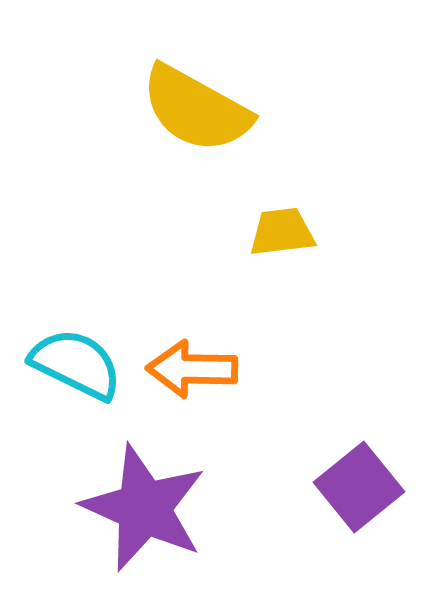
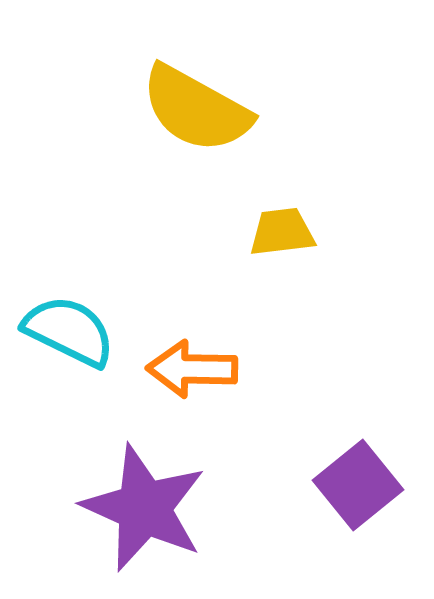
cyan semicircle: moved 7 px left, 33 px up
purple square: moved 1 px left, 2 px up
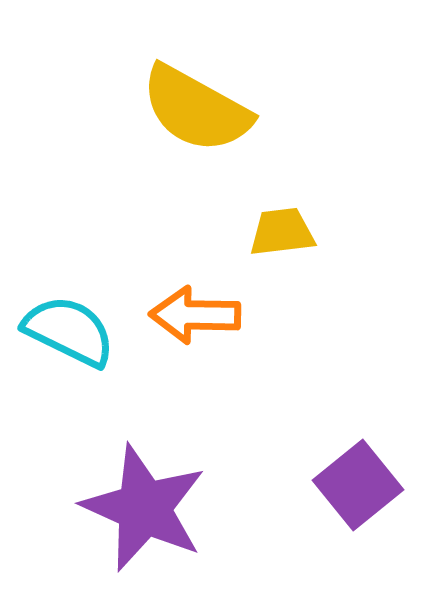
orange arrow: moved 3 px right, 54 px up
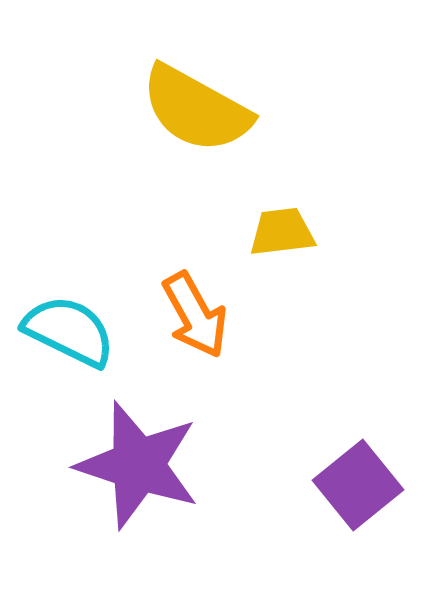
orange arrow: rotated 120 degrees counterclockwise
purple star: moved 6 px left, 43 px up; rotated 6 degrees counterclockwise
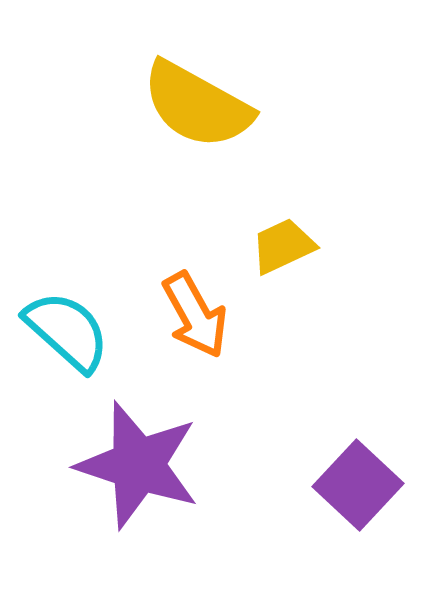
yellow semicircle: moved 1 px right, 4 px up
yellow trapezoid: moved 1 px right, 14 px down; rotated 18 degrees counterclockwise
cyan semicircle: moved 2 px left; rotated 16 degrees clockwise
purple square: rotated 8 degrees counterclockwise
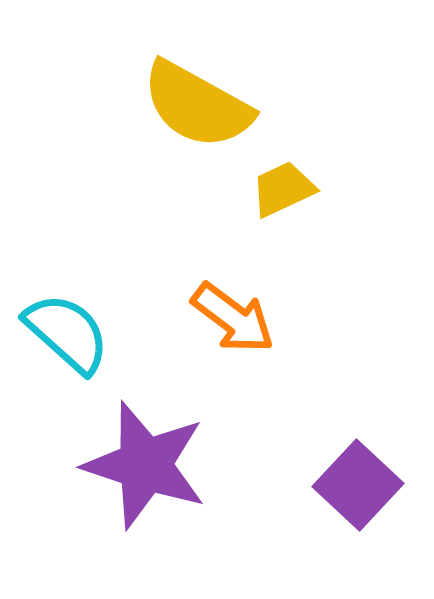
yellow trapezoid: moved 57 px up
orange arrow: moved 38 px right, 3 px down; rotated 24 degrees counterclockwise
cyan semicircle: moved 2 px down
purple star: moved 7 px right
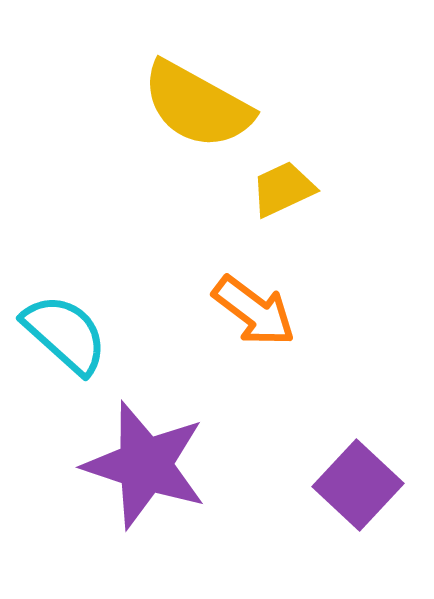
orange arrow: moved 21 px right, 7 px up
cyan semicircle: moved 2 px left, 1 px down
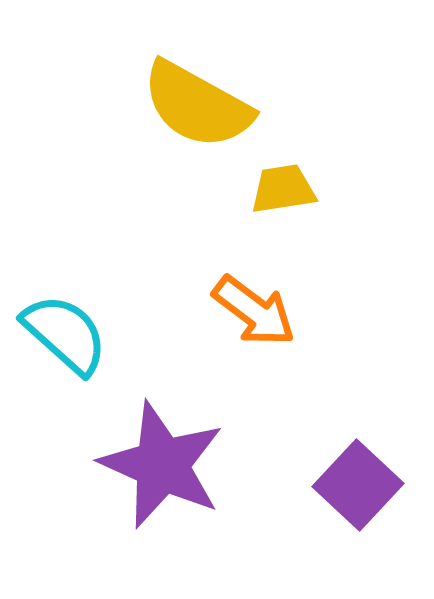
yellow trapezoid: rotated 16 degrees clockwise
purple star: moved 17 px right; rotated 6 degrees clockwise
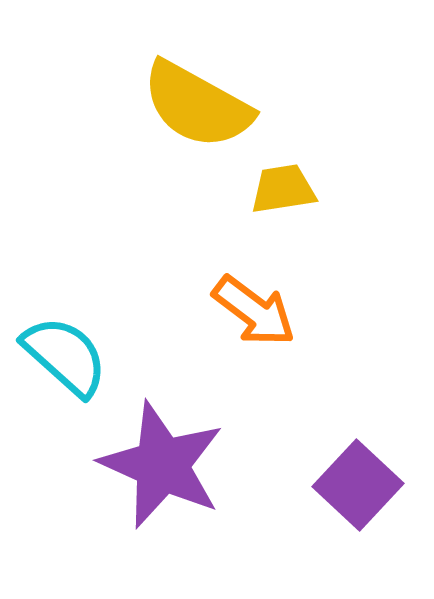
cyan semicircle: moved 22 px down
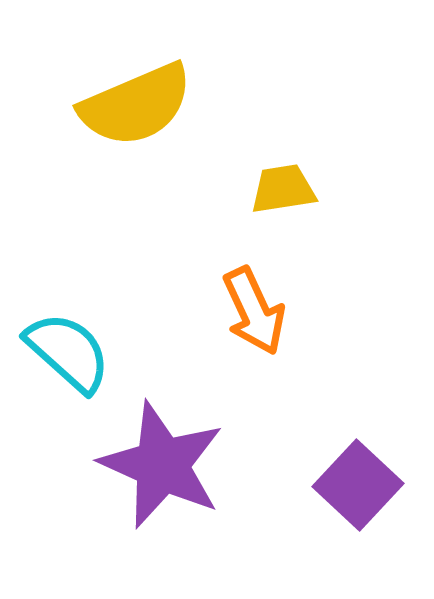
yellow semicircle: moved 61 px left; rotated 52 degrees counterclockwise
orange arrow: rotated 28 degrees clockwise
cyan semicircle: moved 3 px right, 4 px up
